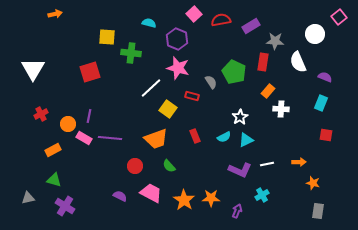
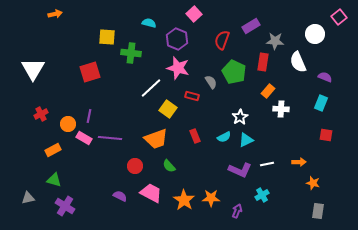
red semicircle at (221, 20): moved 1 px right, 20 px down; rotated 60 degrees counterclockwise
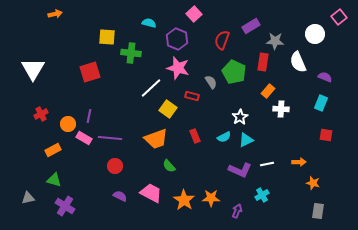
red circle at (135, 166): moved 20 px left
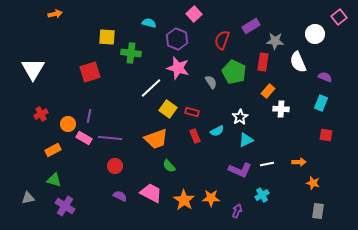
red rectangle at (192, 96): moved 16 px down
cyan semicircle at (224, 137): moved 7 px left, 6 px up
